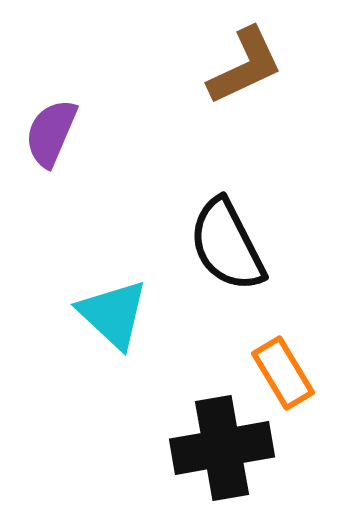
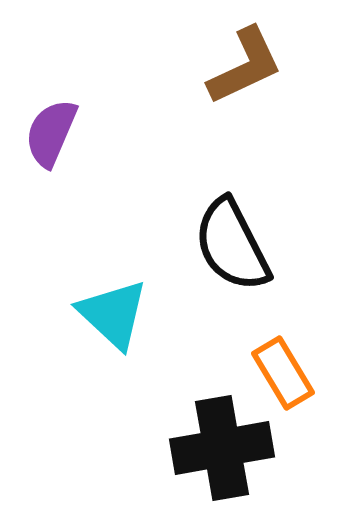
black semicircle: moved 5 px right
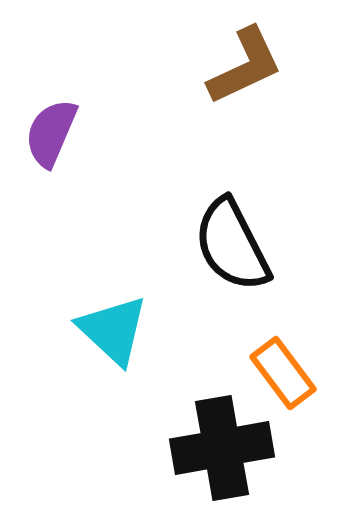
cyan triangle: moved 16 px down
orange rectangle: rotated 6 degrees counterclockwise
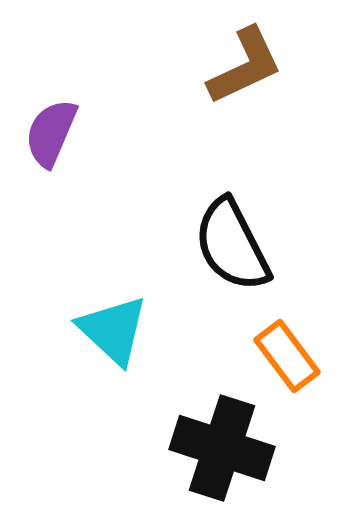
orange rectangle: moved 4 px right, 17 px up
black cross: rotated 28 degrees clockwise
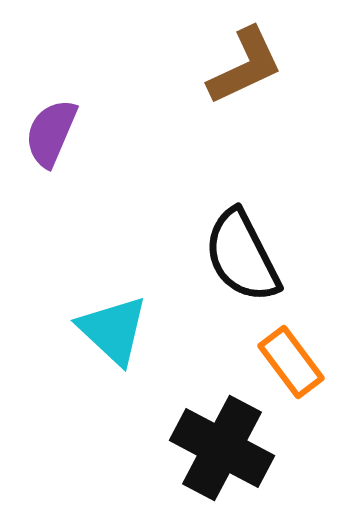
black semicircle: moved 10 px right, 11 px down
orange rectangle: moved 4 px right, 6 px down
black cross: rotated 10 degrees clockwise
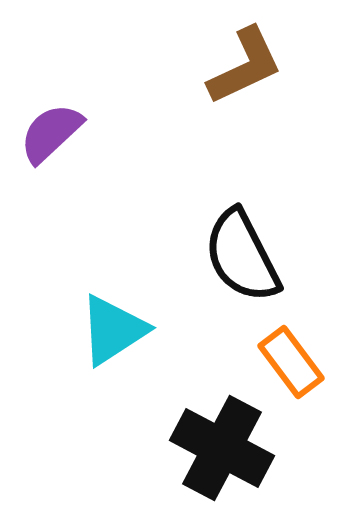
purple semicircle: rotated 24 degrees clockwise
cyan triangle: rotated 44 degrees clockwise
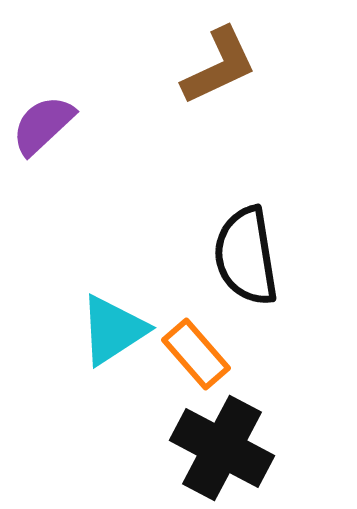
brown L-shape: moved 26 px left
purple semicircle: moved 8 px left, 8 px up
black semicircle: moved 4 px right; rotated 18 degrees clockwise
orange rectangle: moved 95 px left, 8 px up; rotated 4 degrees counterclockwise
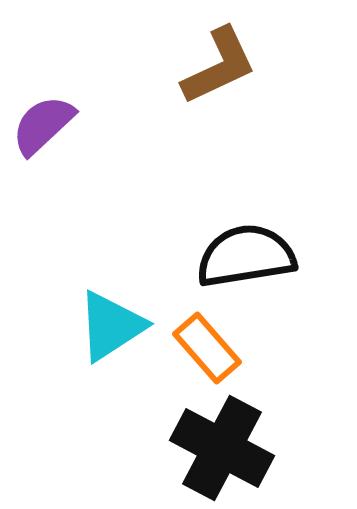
black semicircle: rotated 90 degrees clockwise
cyan triangle: moved 2 px left, 4 px up
orange rectangle: moved 11 px right, 6 px up
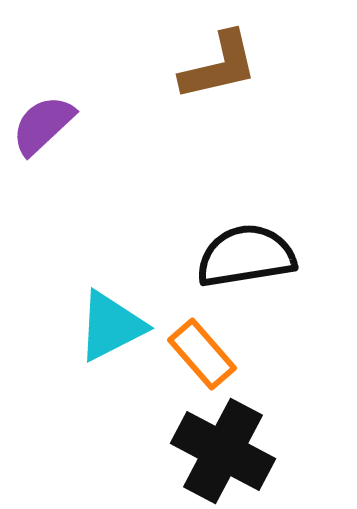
brown L-shape: rotated 12 degrees clockwise
cyan triangle: rotated 6 degrees clockwise
orange rectangle: moved 5 px left, 6 px down
black cross: moved 1 px right, 3 px down
